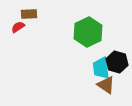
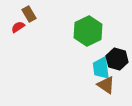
brown rectangle: rotated 63 degrees clockwise
green hexagon: moved 1 px up
black hexagon: moved 3 px up
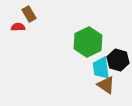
red semicircle: rotated 32 degrees clockwise
green hexagon: moved 11 px down
black hexagon: moved 1 px right, 1 px down
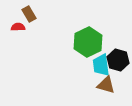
cyan trapezoid: moved 3 px up
brown triangle: rotated 18 degrees counterclockwise
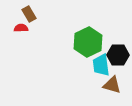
red semicircle: moved 3 px right, 1 px down
black hexagon: moved 5 px up; rotated 15 degrees counterclockwise
brown triangle: moved 6 px right
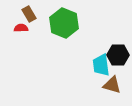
green hexagon: moved 24 px left, 19 px up; rotated 12 degrees counterclockwise
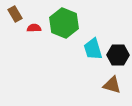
brown rectangle: moved 14 px left
red semicircle: moved 13 px right
cyan trapezoid: moved 8 px left, 16 px up; rotated 10 degrees counterclockwise
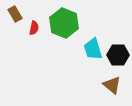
red semicircle: rotated 104 degrees clockwise
brown triangle: rotated 24 degrees clockwise
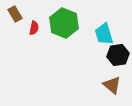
cyan trapezoid: moved 11 px right, 15 px up
black hexagon: rotated 10 degrees counterclockwise
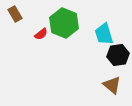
red semicircle: moved 7 px right, 6 px down; rotated 40 degrees clockwise
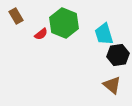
brown rectangle: moved 1 px right, 2 px down
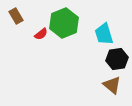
green hexagon: rotated 16 degrees clockwise
black hexagon: moved 1 px left, 4 px down
